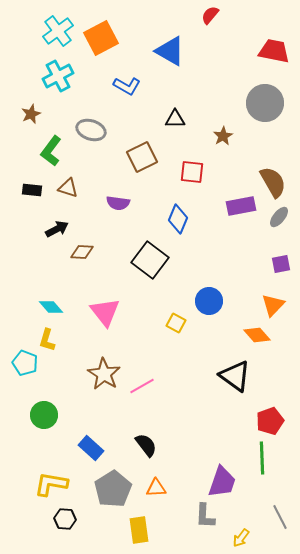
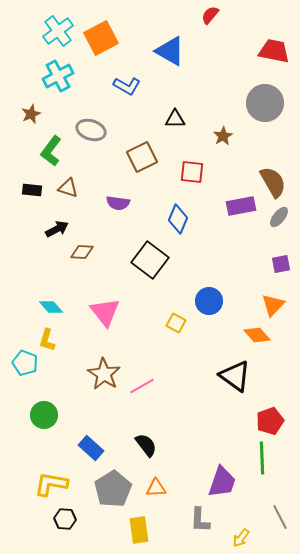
gray L-shape at (205, 516): moved 5 px left, 4 px down
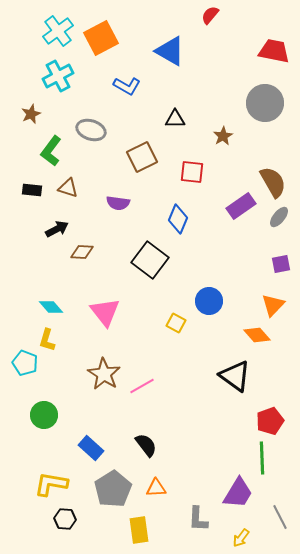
purple rectangle at (241, 206): rotated 24 degrees counterclockwise
purple trapezoid at (222, 482): moved 16 px right, 11 px down; rotated 12 degrees clockwise
gray L-shape at (200, 520): moved 2 px left, 1 px up
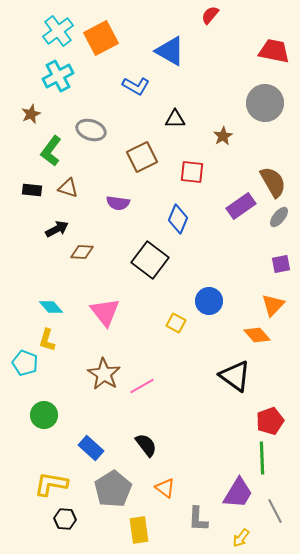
blue L-shape at (127, 86): moved 9 px right
orange triangle at (156, 488): moved 9 px right; rotated 40 degrees clockwise
gray line at (280, 517): moved 5 px left, 6 px up
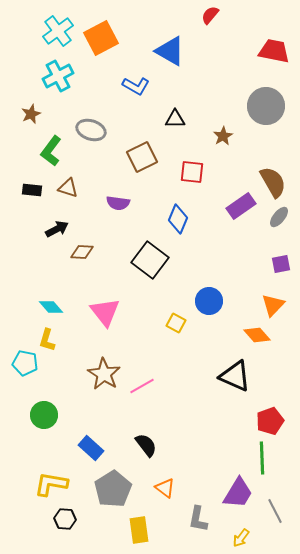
gray circle at (265, 103): moved 1 px right, 3 px down
cyan pentagon at (25, 363): rotated 10 degrees counterclockwise
black triangle at (235, 376): rotated 12 degrees counterclockwise
gray L-shape at (198, 519): rotated 8 degrees clockwise
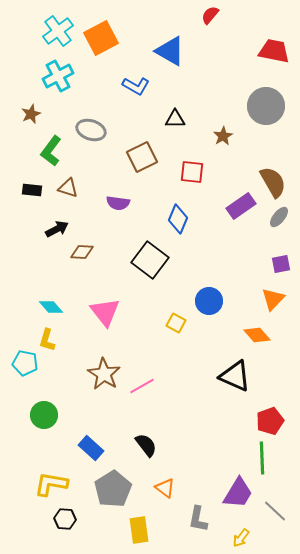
orange triangle at (273, 305): moved 6 px up
gray line at (275, 511): rotated 20 degrees counterclockwise
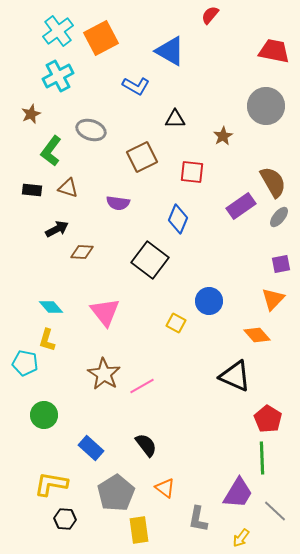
red pentagon at (270, 421): moved 2 px left, 2 px up; rotated 20 degrees counterclockwise
gray pentagon at (113, 489): moved 3 px right, 4 px down
